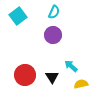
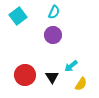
cyan arrow: rotated 80 degrees counterclockwise
yellow semicircle: rotated 136 degrees clockwise
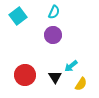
black triangle: moved 3 px right
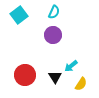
cyan square: moved 1 px right, 1 px up
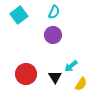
red circle: moved 1 px right, 1 px up
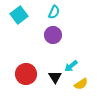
yellow semicircle: rotated 24 degrees clockwise
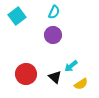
cyan square: moved 2 px left, 1 px down
black triangle: rotated 16 degrees counterclockwise
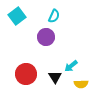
cyan semicircle: moved 4 px down
purple circle: moved 7 px left, 2 px down
black triangle: rotated 16 degrees clockwise
yellow semicircle: rotated 32 degrees clockwise
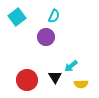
cyan square: moved 1 px down
red circle: moved 1 px right, 6 px down
